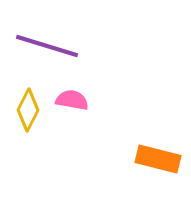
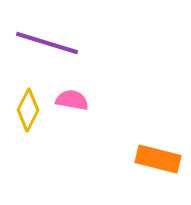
purple line: moved 3 px up
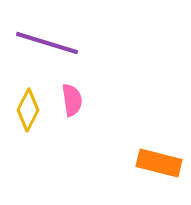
pink semicircle: rotated 72 degrees clockwise
orange rectangle: moved 1 px right, 4 px down
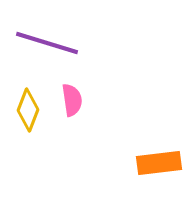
yellow diamond: rotated 6 degrees counterclockwise
orange rectangle: rotated 21 degrees counterclockwise
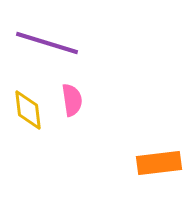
yellow diamond: rotated 27 degrees counterclockwise
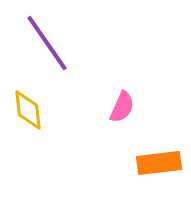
purple line: rotated 38 degrees clockwise
pink semicircle: moved 50 px right, 7 px down; rotated 32 degrees clockwise
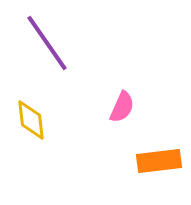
yellow diamond: moved 3 px right, 10 px down
orange rectangle: moved 2 px up
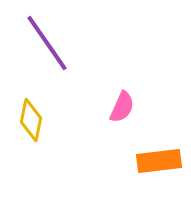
yellow diamond: rotated 18 degrees clockwise
